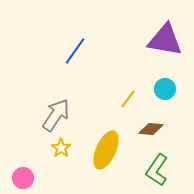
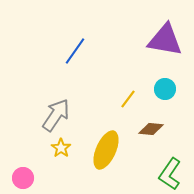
green L-shape: moved 13 px right, 4 px down
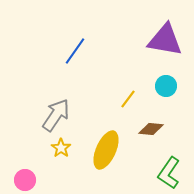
cyan circle: moved 1 px right, 3 px up
green L-shape: moved 1 px left, 1 px up
pink circle: moved 2 px right, 2 px down
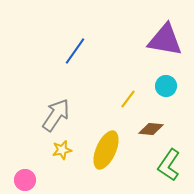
yellow star: moved 1 px right, 2 px down; rotated 24 degrees clockwise
green L-shape: moved 8 px up
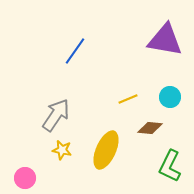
cyan circle: moved 4 px right, 11 px down
yellow line: rotated 30 degrees clockwise
brown diamond: moved 1 px left, 1 px up
yellow star: rotated 24 degrees clockwise
green L-shape: moved 1 px right, 1 px down; rotated 8 degrees counterclockwise
pink circle: moved 2 px up
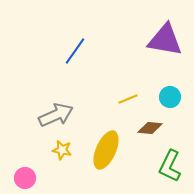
gray arrow: rotated 32 degrees clockwise
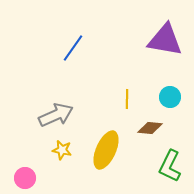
blue line: moved 2 px left, 3 px up
yellow line: moved 1 px left; rotated 66 degrees counterclockwise
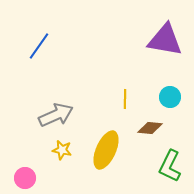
blue line: moved 34 px left, 2 px up
yellow line: moved 2 px left
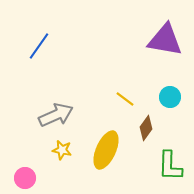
yellow line: rotated 54 degrees counterclockwise
brown diamond: moved 4 px left; rotated 60 degrees counterclockwise
green L-shape: rotated 24 degrees counterclockwise
